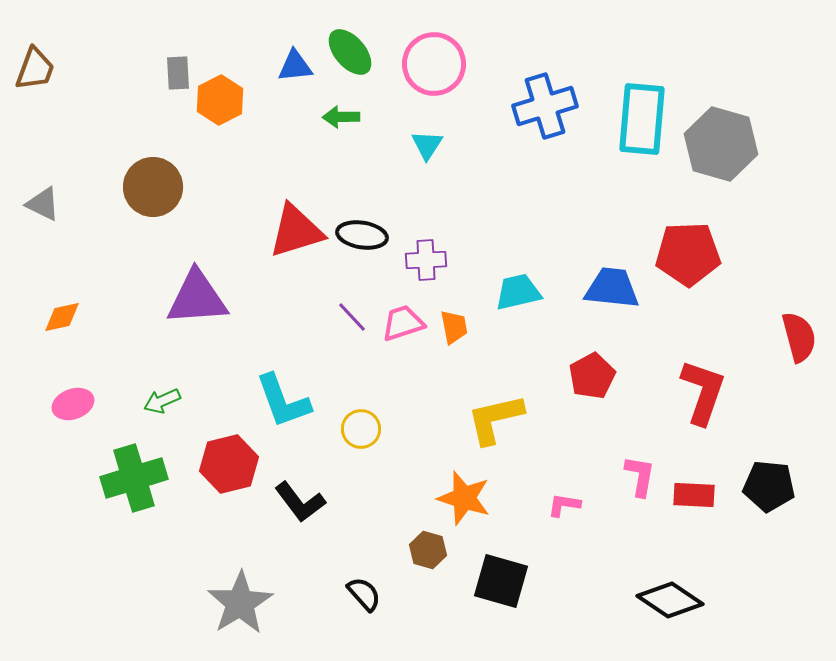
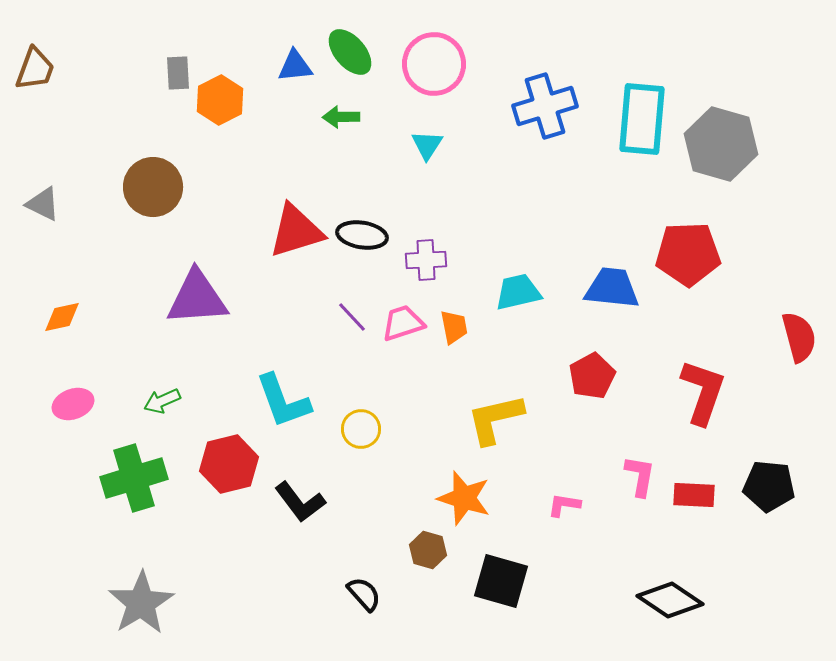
gray star at (240, 603): moved 99 px left
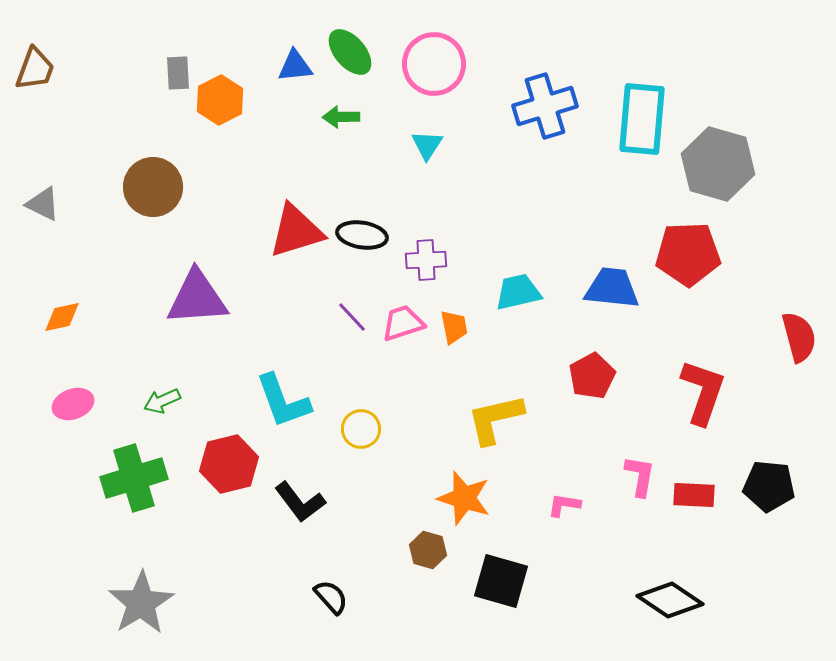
gray hexagon at (721, 144): moved 3 px left, 20 px down
black semicircle at (364, 594): moved 33 px left, 3 px down
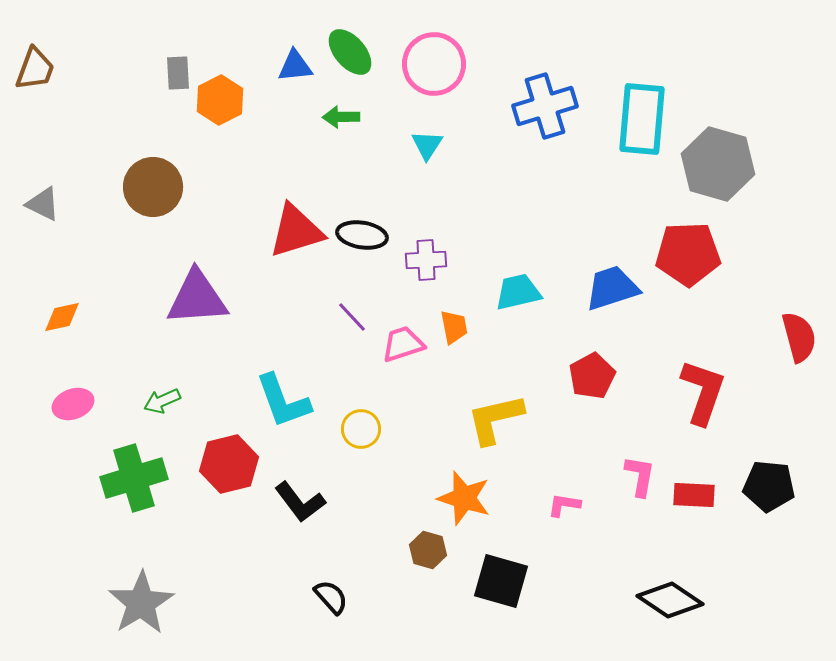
blue trapezoid at (612, 288): rotated 24 degrees counterclockwise
pink trapezoid at (403, 323): moved 21 px down
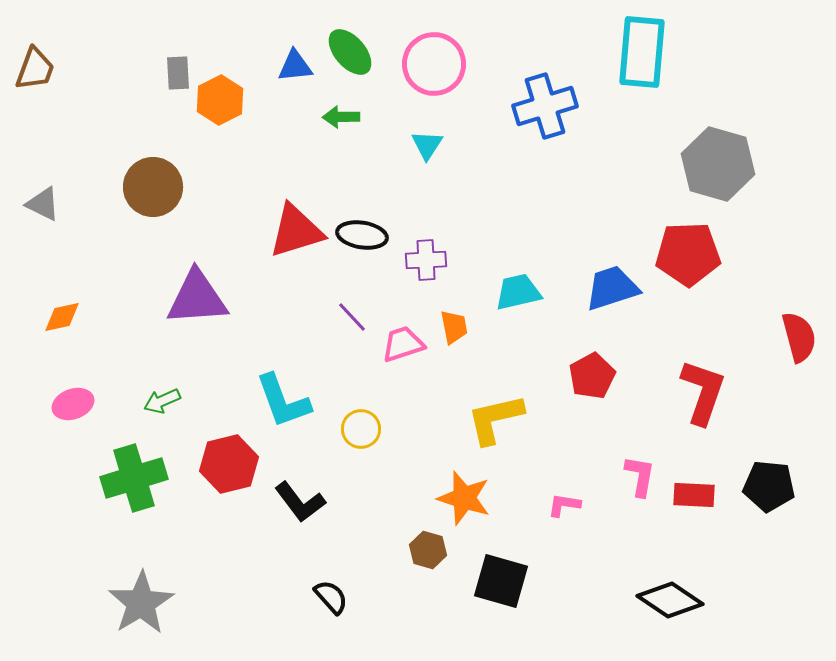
cyan rectangle at (642, 119): moved 67 px up
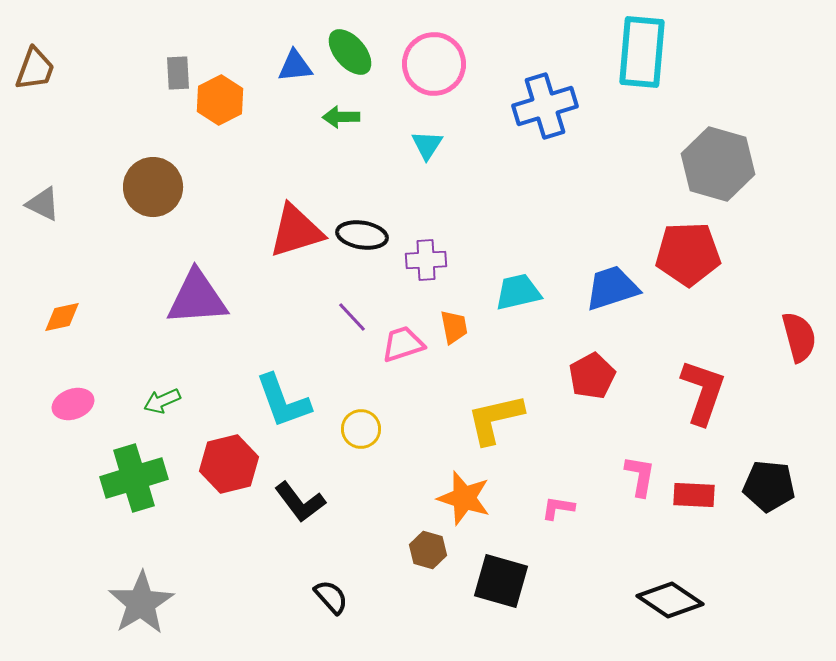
pink L-shape at (564, 505): moved 6 px left, 3 px down
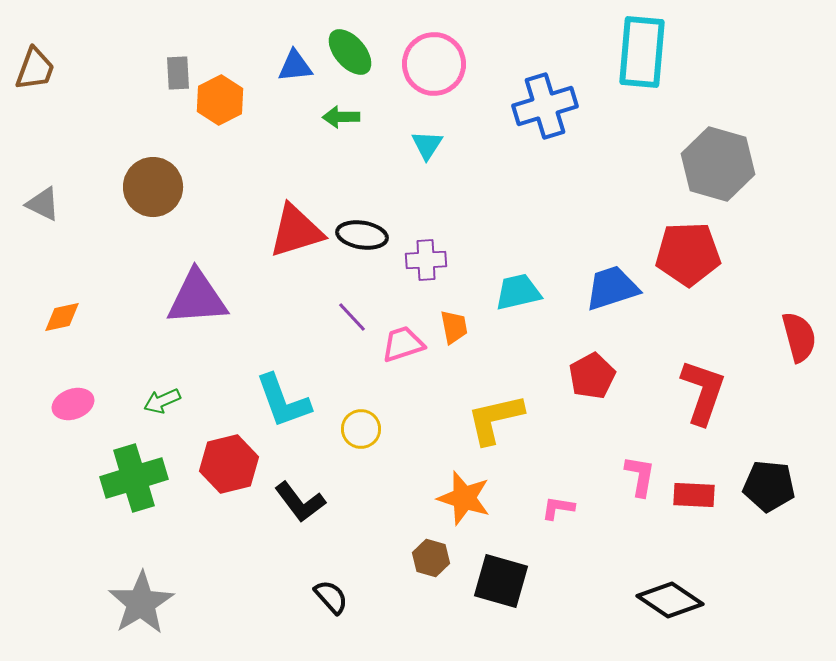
brown hexagon at (428, 550): moved 3 px right, 8 px down
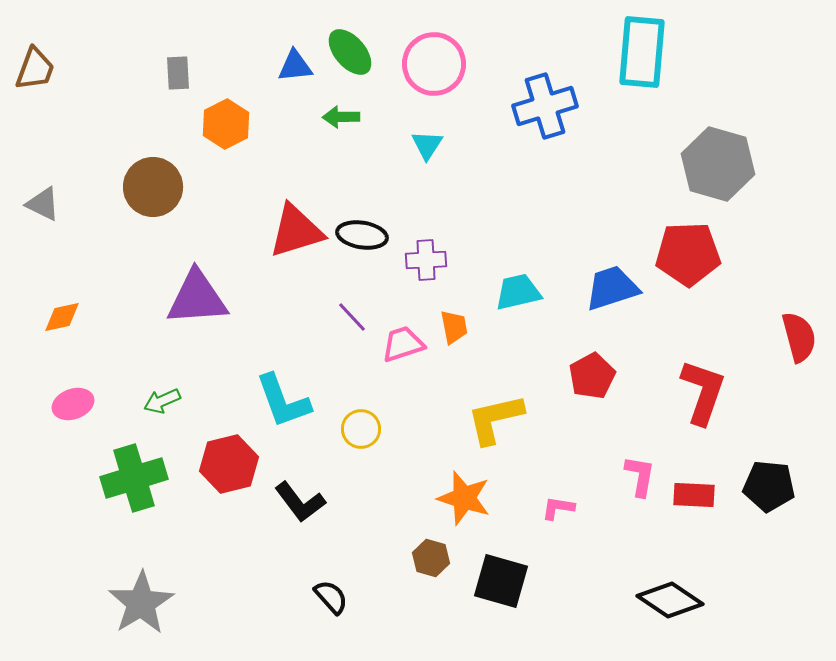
orange hexagon at (220, 100): moved 6 px right, 24 px down
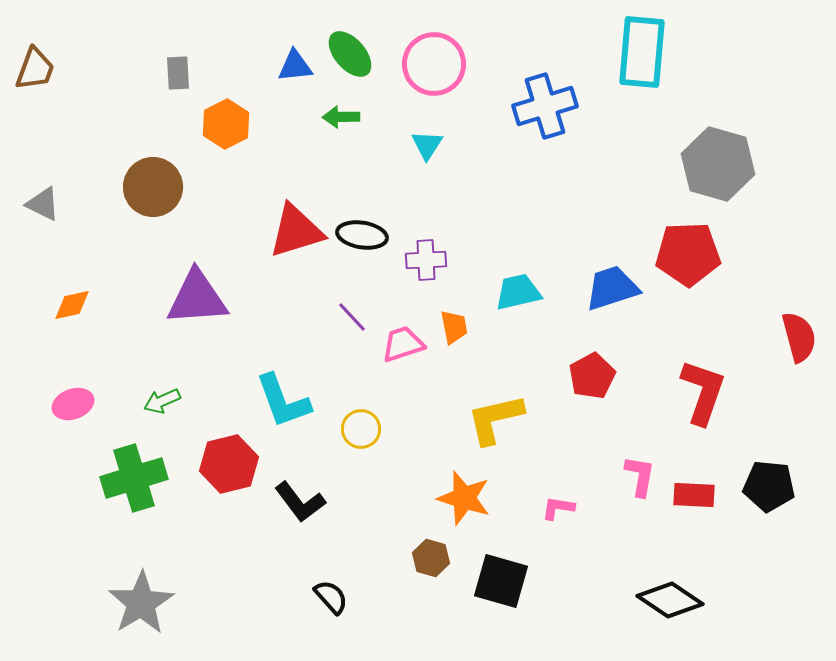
green ellipse at (350, 52): moved 2 px down
orange diamond at (62, 317): moved 10 px right, 12 px up
